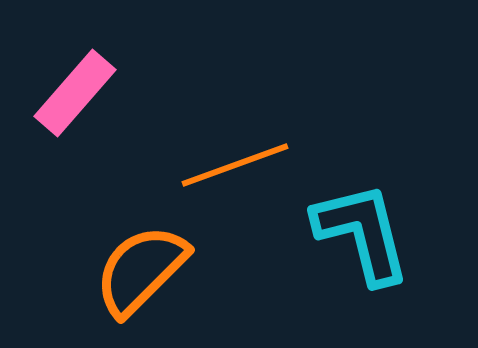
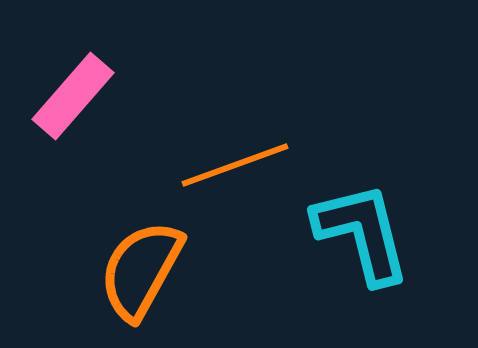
pink rectangle: moved 2 px left, 3 px down
orange semicircle: rotated 16 degrees counterclockwise
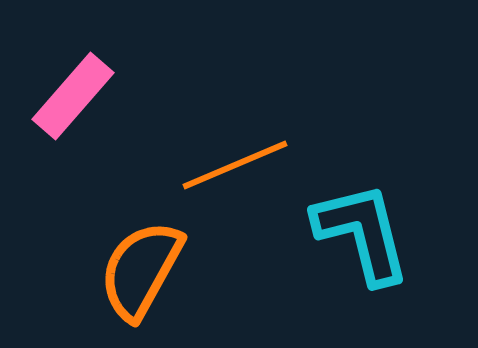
orange line: rotated 3 degrees counterclockwise
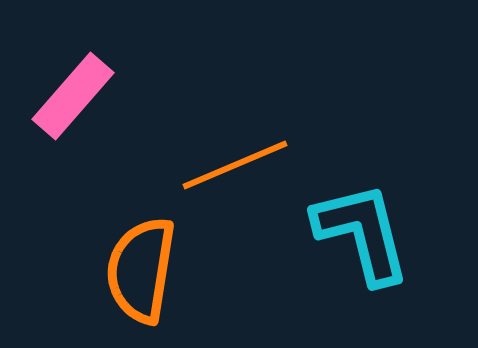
orange semicircle: rotated 20 degrees counterclockwise
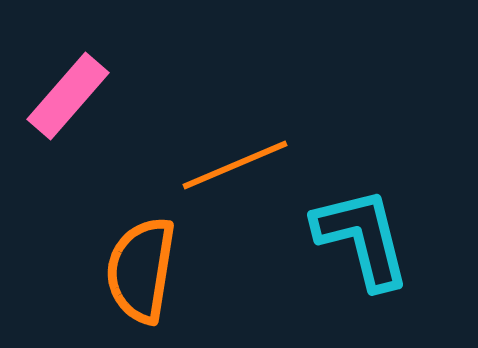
pink rectangle: moved 5 px left
cyan L-shape: moved 5 px down
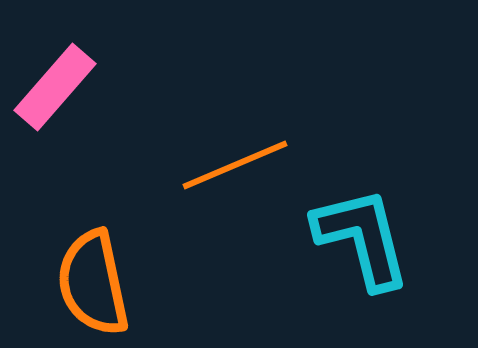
pink rectangle: moved 13 px left, 9 px up
orange semicircle: moved 48 px left, 13 px down; rotated 21 degrees counterclockwise
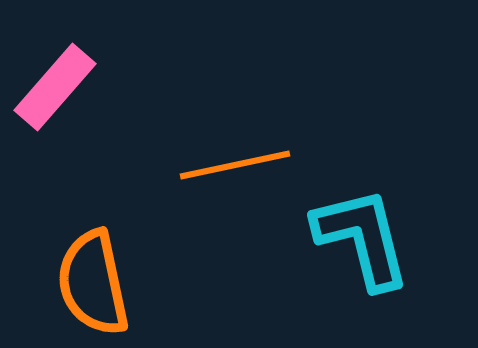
orange line: rotated 11 degrees clockwise
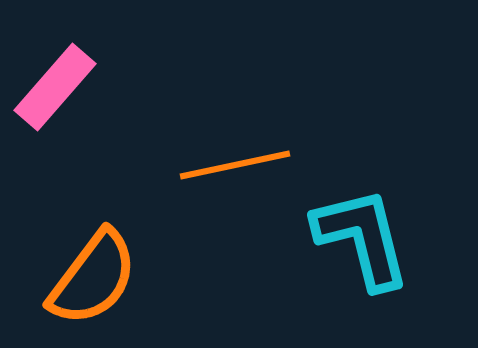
orange semicircle: moved 5 px up; rotated 131 degrees counterclockwise
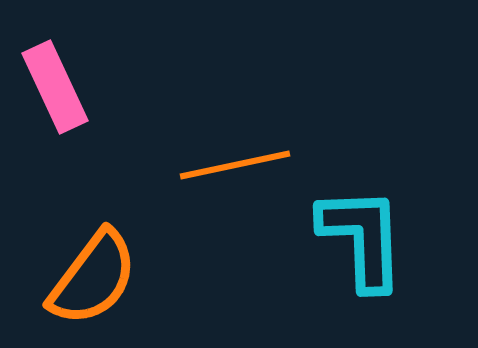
pink rectangle: rotated 66 degrees counterclockwise
cyan L-shape: rotated 12 degrees clockwise
